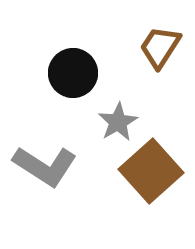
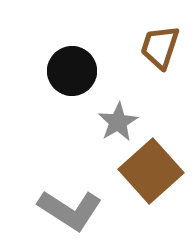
brown trapezoid: rotated 15 degrees counterclockwise
black circle: moved 1 px left, 2 px up
gray L-shape: moved 25 px right, 44 px down
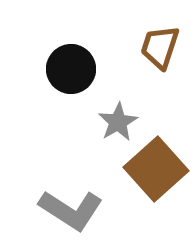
black circle: moved 1 px left, 2 px up
brown square: moved 5 px right, 2 px up
gray L-shape: moved 1 px right
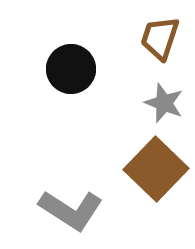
brown trapezoid: moved 9 px up
gray star: moved 46 px right, 19 px up; rotated 21 degrees counterclockwise
brown square: rotated 4 degrees counterclockwise
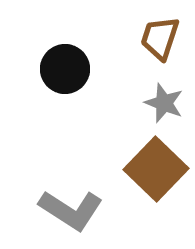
black circle: moved 6 px left
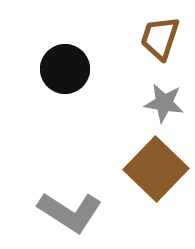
gray star: rotated 12 degrees counterclockwise
gray L-shape: moved 1 px left, 2 px down
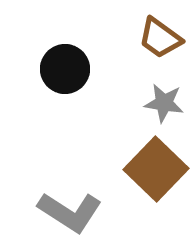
brown trapezoid: rotated 72 degrees counterclockwise
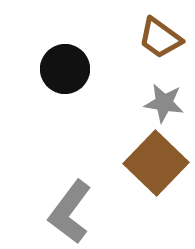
brown square: moved 6 px up
gray L-shape: rotated 94 degrees clockwise
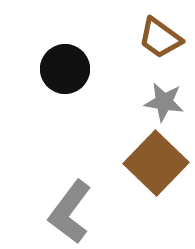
gray star: moved 1 px up
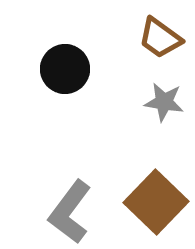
brown square: moved 39 px down
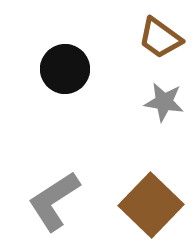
brown square: moved 5 px left, 3 px down
gray L-shape: moved 16 px left, 11 px up; rotated 20 degrees clockwise
